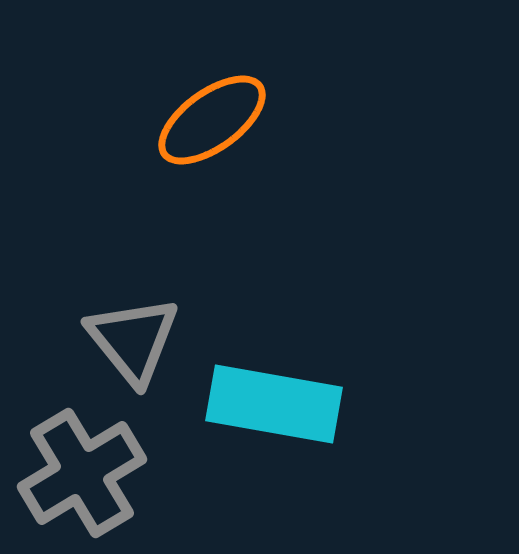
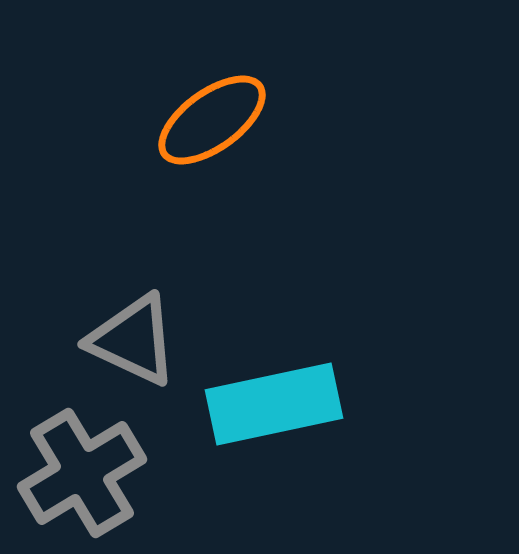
gray triangle: rotated 26 degrees counterclockwise
cyan rectangle: rotated 22 degrees counterclockwise
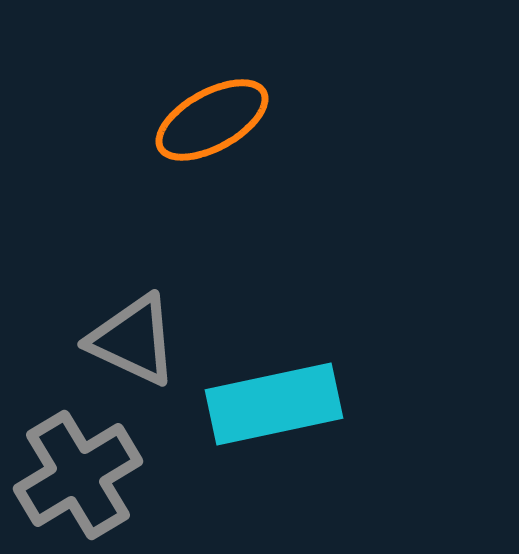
orange ellipse: rotated 7 degrees clockwise
gray cross: moved 4 px left, 2 px down
